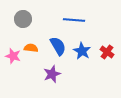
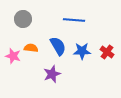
blue star: rotated 30 degrees counterclockwise
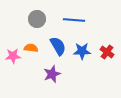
gray circle: moved 14 px right
pink star: rotated 21 degrees counterclockwise
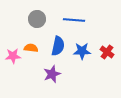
blue semicircle: rotated 42 degrees clockwise
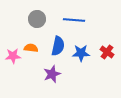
blue star: moved 1 px left, 2 px down
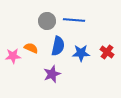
gray circle: moved 10 px right, 2 px down
orange semicircle: rotated 16 degrees clockwise
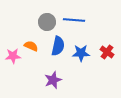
gray circle: moved 1 px down
orange semicircle: moved 2 px up
purple star: moved 1 px right, 6 px down
